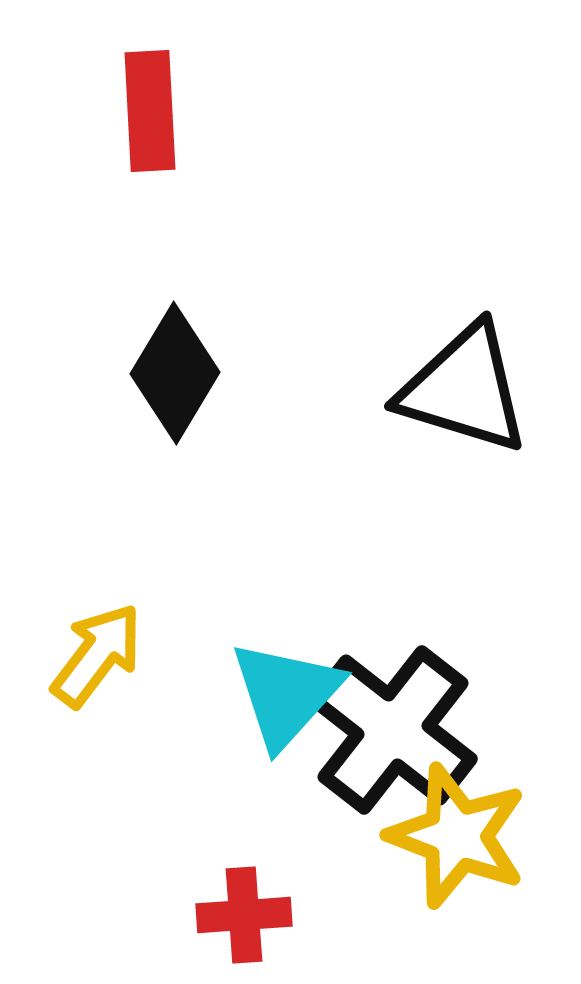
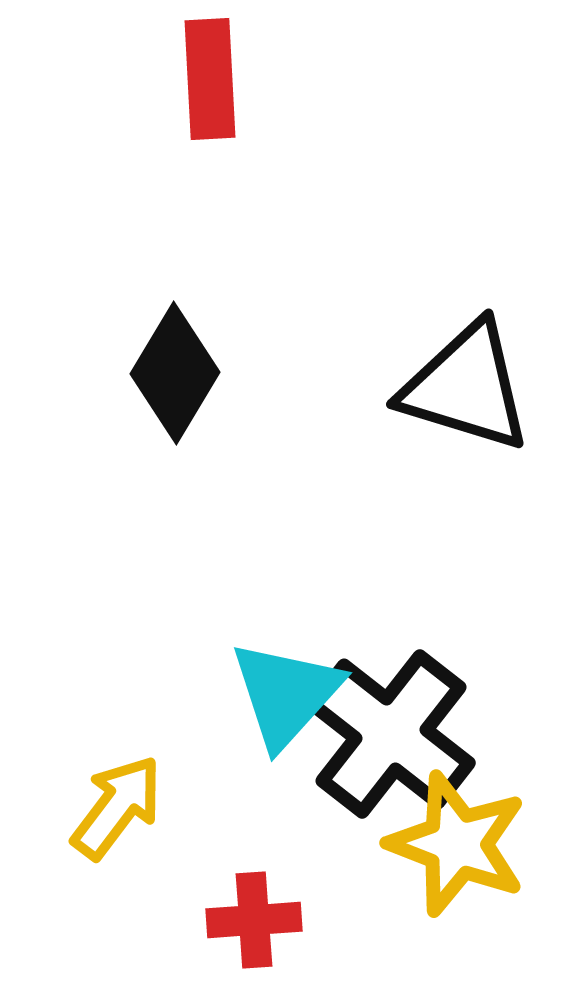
red rectangle: moved 60 px right, 32 px up
black triangle: moved 2 px right, 2 px up
yellow arrow: moved 20 px right, 152 px down
black cross: moved 2 px left, 4 px down
yellow star: moved 8 px down
red cross: moved 10 px right, 5 px down
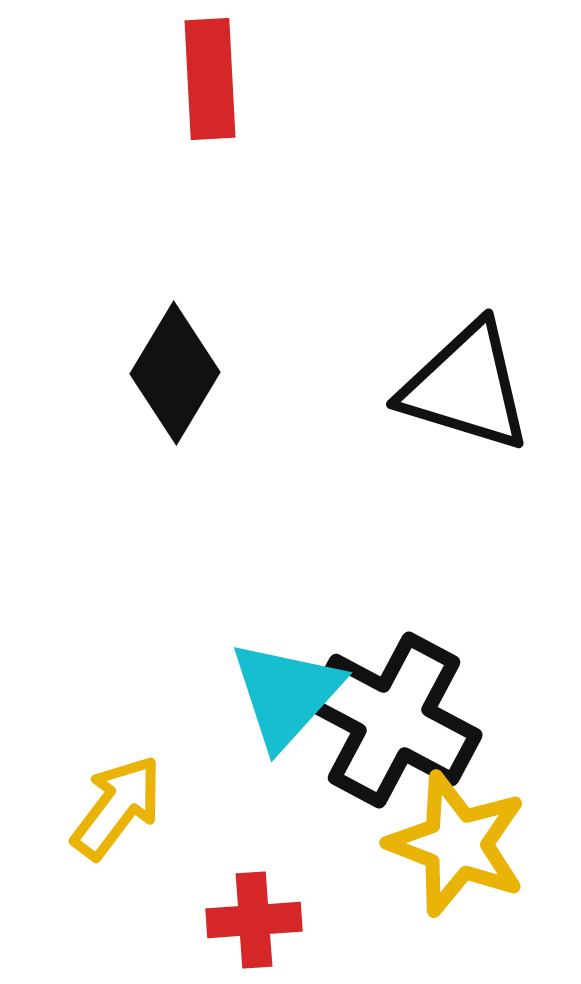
black cross: moved 3 px right, 14 px up; rotated 10 degrees counterclockwise
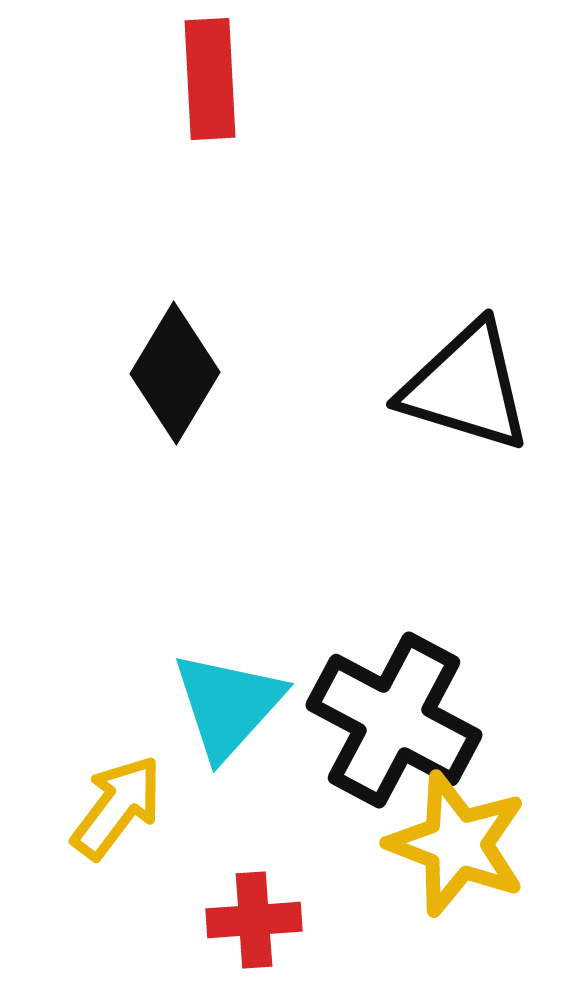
cyan triangle: moved 58 px left, 11 px down
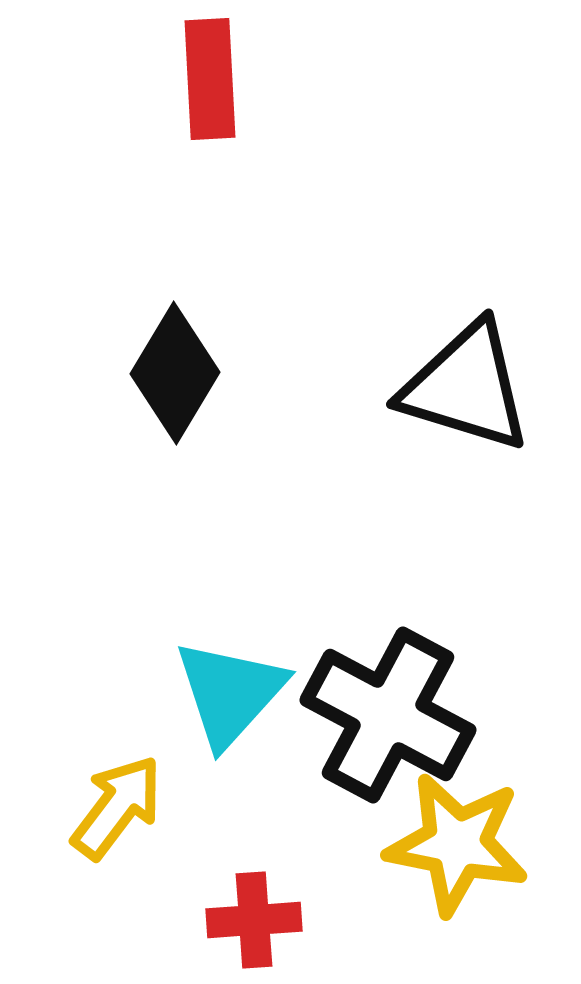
cyan triangle: moved 2 px right, 12 px up
black cross: moved 6 px left, 5 px up
yellow star: rotated 10 degrees counterclockwise
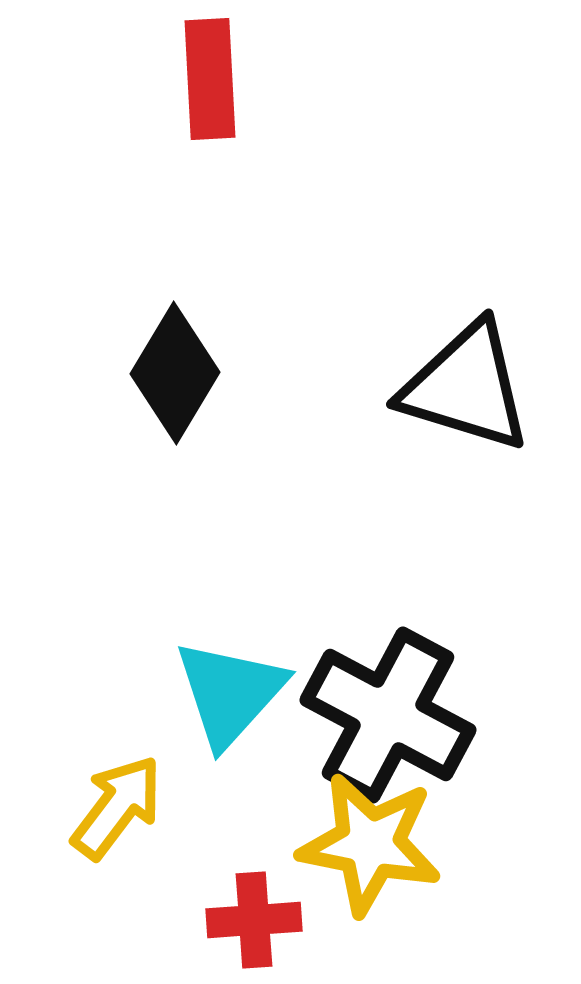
yellow star: moved 87 px left
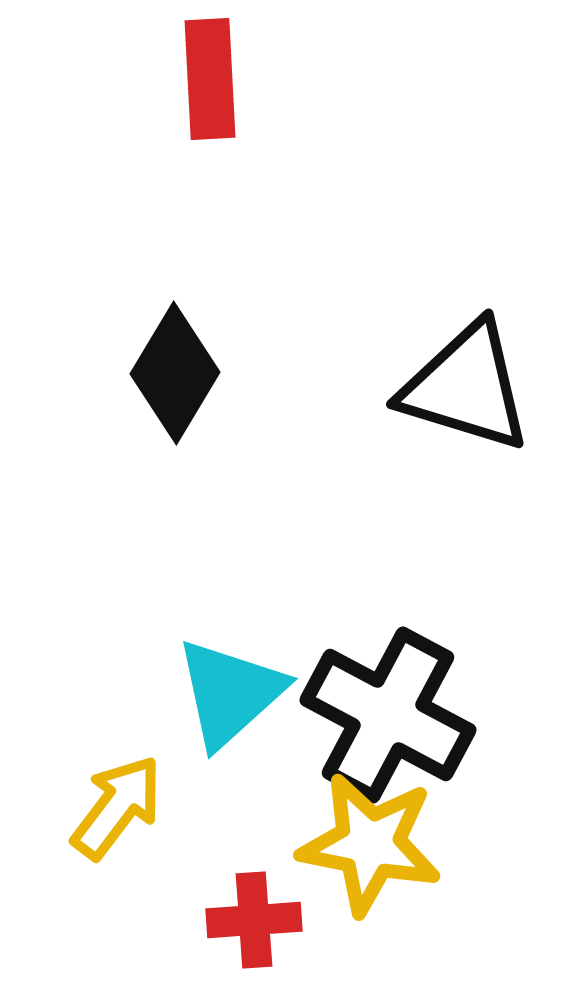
cyan triangle: rotated 6 degrees clockwise
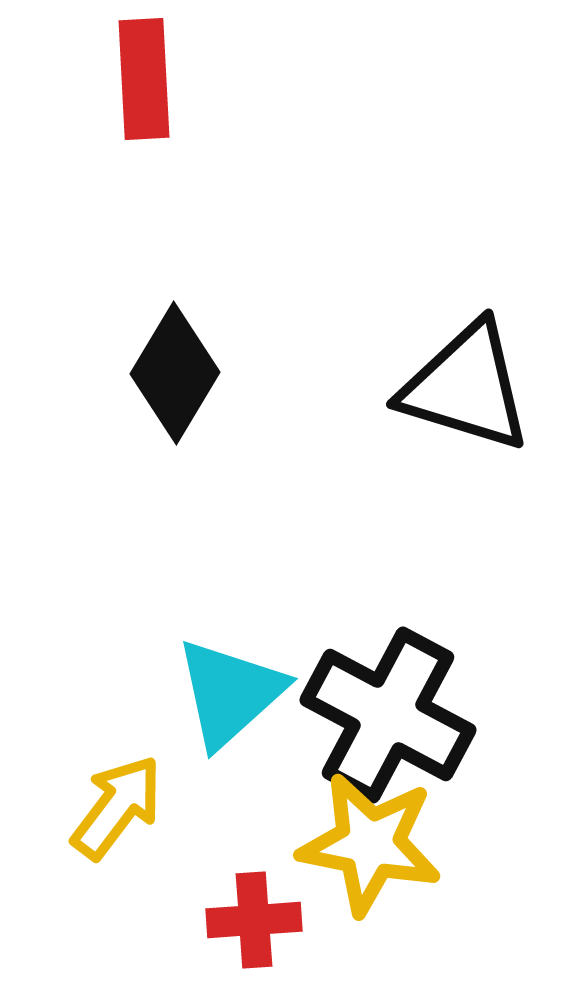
red rectangle: moved 66 px left
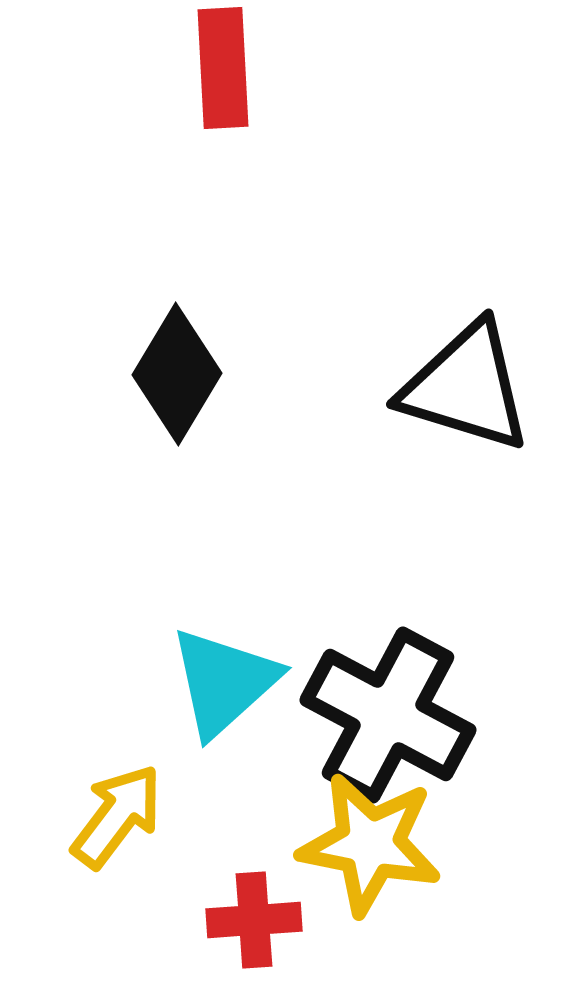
red rectangle: moved 79 px right, 11 px up
black diamond: moved 2 px right, 1 px down
cyan triangle: moved 6 px left, 11 px up
yellow arrow: moved 9 px down
